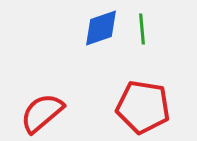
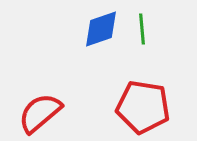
blue diamond: moved 1 px down
red semicircle: moved 2 px left
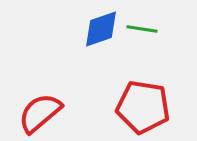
green line: rotated 76 degrees counterclockwise
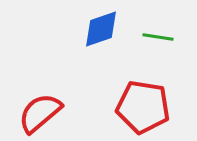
green line: moved 16 px right, 8 px down
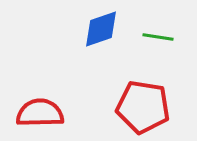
red semicircle: rotated 39 degrees clockwise
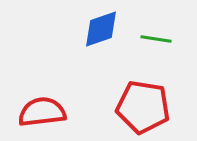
green line: moved 2 px left, 2 px down
red semicircle: moved 2 px right, 1 px up; rotated 6 degrees counterclockwise
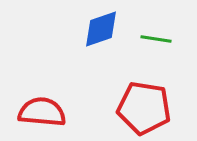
red pentagon: moved 1 px right, 1 px down
red semicircle: rotated 12 degrees clockwise
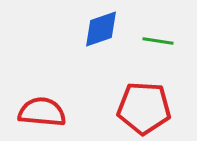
green line: moved 2 px right, 2 px down
red pentagon: rotated 6 degrees counterclockwise
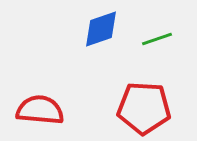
green line: moved 1 px left, 2 px up; rotated 28 degrees counterclockwise
red semicircle: moved 2 px left, 2 px up
